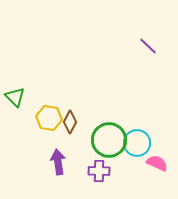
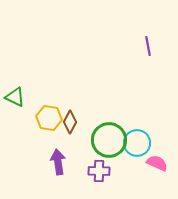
purple line: rotated 36 degrees clockwise
green triangle: rotated 20 degrees counterclockwise
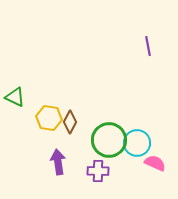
pink semicircle: moved 2 px left
purple cross: moved 1 px left
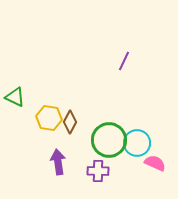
purple line: moved 24 px left, 15 px down; rotated 36 degrees clockwise
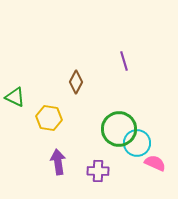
purple line: rotated 42 degrees counterclockwise
brown diamond: moved 6 px right, 40 px up
green circle: moved 10 px right, 11 px up
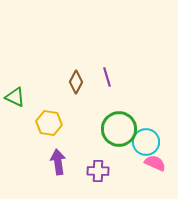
purple line: moved 17 px left, 16 px down
yellow hexagon: moved 5 px down
cyan circle: moved 9 px right, 1 px up
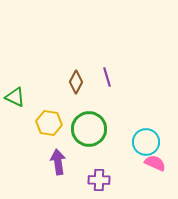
green circle: moved 30 px left
purple cross: moved 1 px right, 9 px down
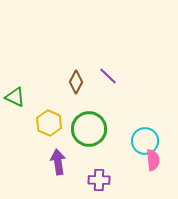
purple line: moved 1 px right, 1 px up; rotated 30 degrees counterclockwise
yellow hexagon: rotated 15 degrees clockwise
cyan circle: moved 1 px left, 1 px up
pink semicircle: moved 2 px left, 3 px up; rotated 60 degrees clockwise
